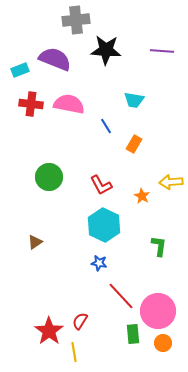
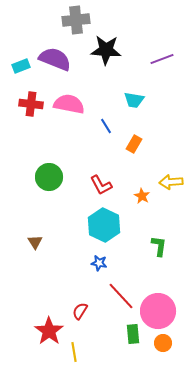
purple line: moved 8 px down; rotated 25 degrees counterclockwise
cyan rectangle: moved 1 px right, 4 px up
brown triangle: rotated 28 degrees counterclockwise
red semicircle: moved 10 px up
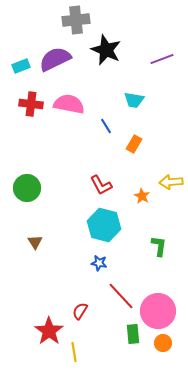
black star: rotated 20 degrees clockwise
purple semicircle: rotated 48 degrees counterclockwise
green circle: moved 22 px left, 11 px down
cyan hexagon: rotated 12 degrees counterclockwise
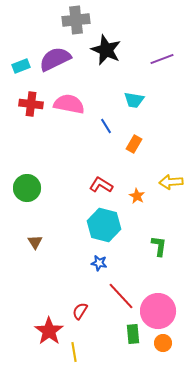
red L-shape: rotated 150 degrees clockwise
orange star: moved 5 px left
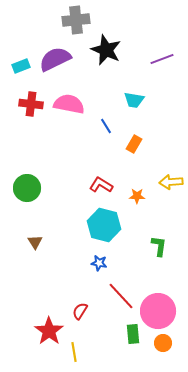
orange star: rotated 28 degrees counterclockwise
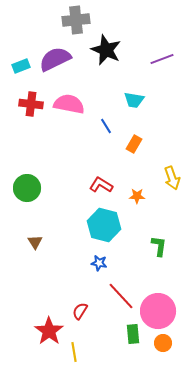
yellow arrow: moved 1 px right, 4 px up; rotated 105 degrees counterclockwise
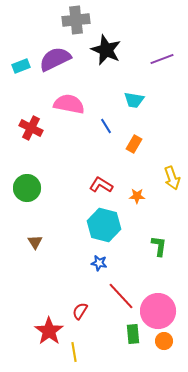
red cross: moved 24 px down; rotated 20 degrees clockwise
orange circle: moved 1 px right, 2 px up
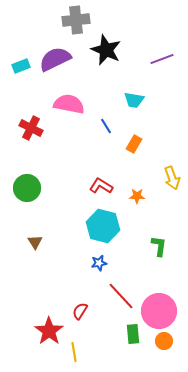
red L-shape: moved 1 px down
cyan hexagon: moved 1 px left, 1 px down
blue star: rotated 21 degrees counterclockwise
pink circle: moved 1 px right
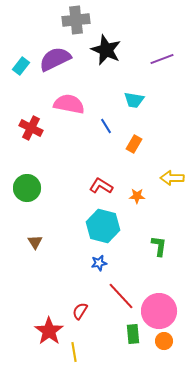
cyan rectangle: rotated 30 degrees counterclockwise
yellow arrow: rotated 110 degrees clockwise
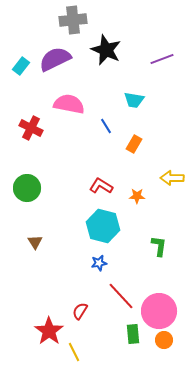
gray cross: moved 3 px left
orange circle: moved 1 px up
yellow line: rotated 18 degrees counterclockwise
